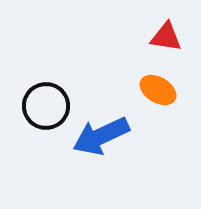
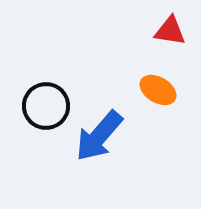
red triangle: moved 4 px right, 6 px up
blue arrow: moved 2 px left; rotated 24 degrees counterclockwise
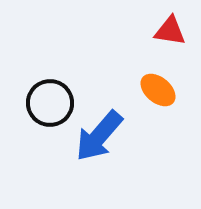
orange ellipse: rotated 9 degrees clockwise
black circle: moved 4 px right, 3 px up
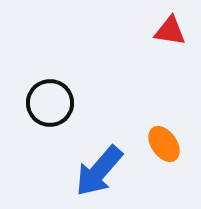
orange ellipse: moved 6 px right, 54 px down; rotated 15 degrees clockwise
blue arrow: moved 35 px down
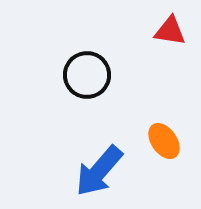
black circle: moved 37 px right, 28 px up
orange ellipse: moved 3 px up
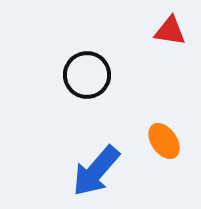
blue arrow: moved 3 px left
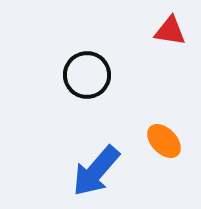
orange ellipse: rotated 9 degrees counterclockwise
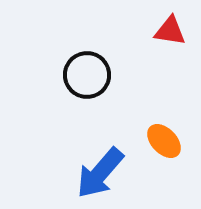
blue arrow: moved 4 px right, 2 px down
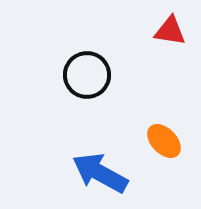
blue arrow: rotated 78 degrees clockwise
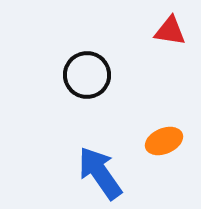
orange ellipse: rotated 69 degrees counterclockwise
blue arrow: rotated 26 degrees clockwise
